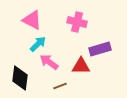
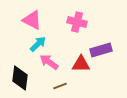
purple rectangle: moved 1 px right, 1 px down
red triangle: moved 2 px up
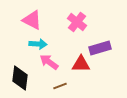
pink cross: rotated 24 degrees clockwise
cyan arrow: rotated 48 degrees clockwise
purple rectangle: moved 1 px left, 2 px up
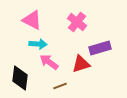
red triangle: rotated 18 degrees counterclockwise
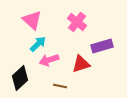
pink triangle: rotated 15 degrees clockwise
cyan arrow: rotated 48 degrees counterclockwise
purple rectangle: moved 2 px right, 2 px up
pink arrow: moved 2 px up; rotated 54 degrees counterclockwise
black diamond: rotated 40 degrees clockwise
brown line: rotated 32 degrees clockwise
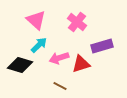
pink triangle: moved 4 px right
cyan arrow: moved 1 px right, 1 px down
pink arrow: moved 10 px right, 2 px up
black diamond: moved 13 px up; rotated 60 degrees clockwise
brown line: rotated 16 degrees clockwise
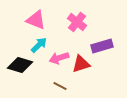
pink triangle: rotated 20 degrees counterclockwise
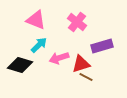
brown line: moved 26 px right, 9 px up
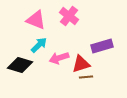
pink cross: moved 8 px left, 6 px up
brown line: rotated 32 degrees counterclockwise
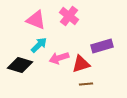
brown line: moved 7 px down
